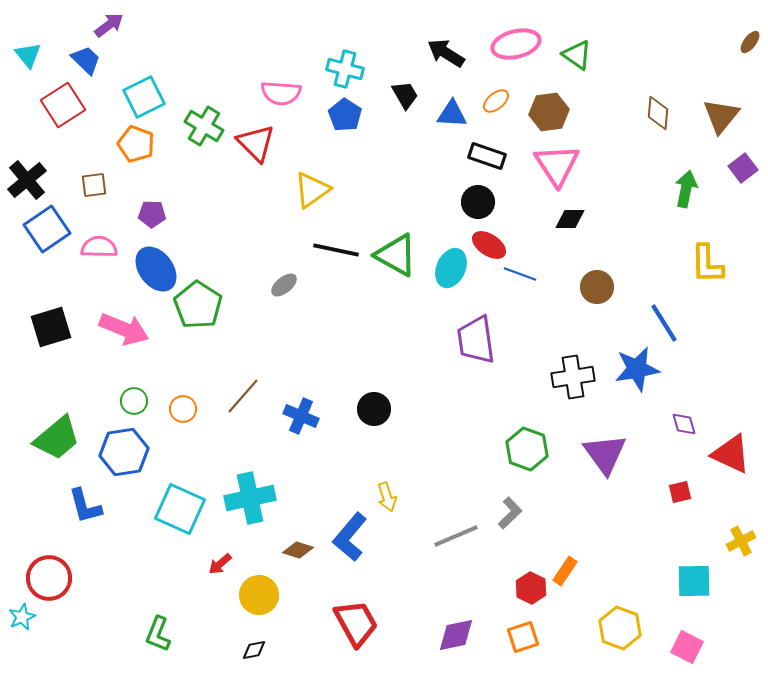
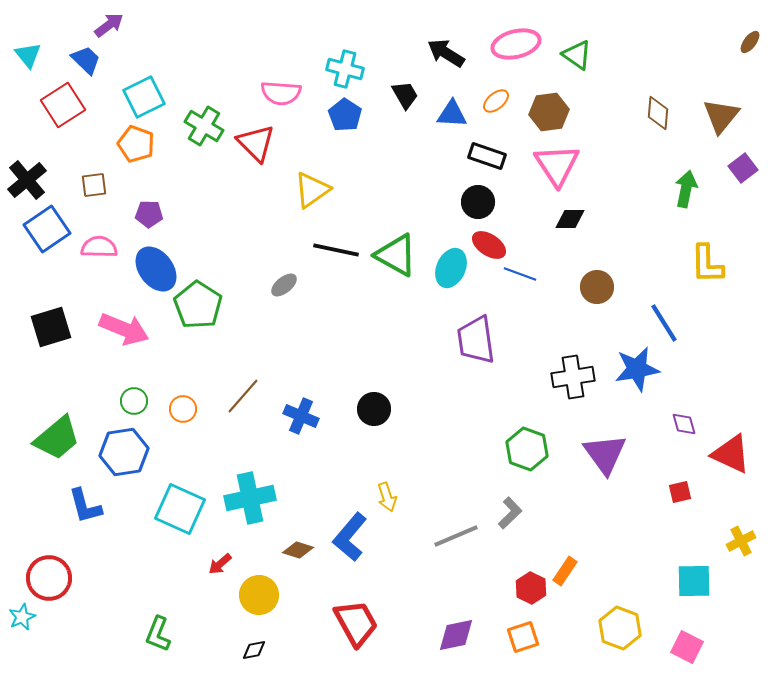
purple pentagon at (152, 214): moved 3 px left
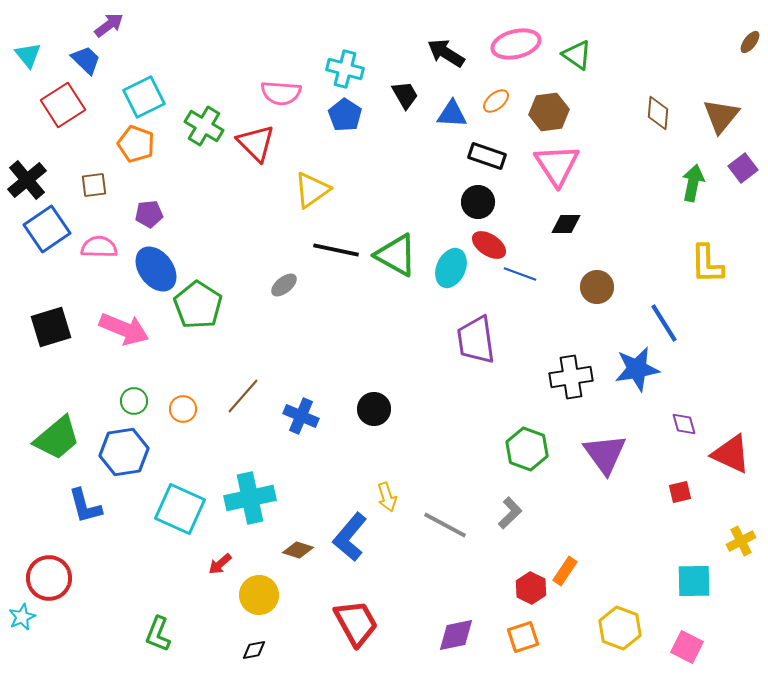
green arrow at (686, 189): moved 7 px right, 6 px up
purple pentagon at (149, 214): rotated 8 degrees counterclockwise
black diamond at (570, 219): moved 4 px left, 5 px down
black cross at (573, 377): moved 2 px left
gray line at (456, 536): moved 11 px left, 11 px up; rotated 51 degrees clockwise
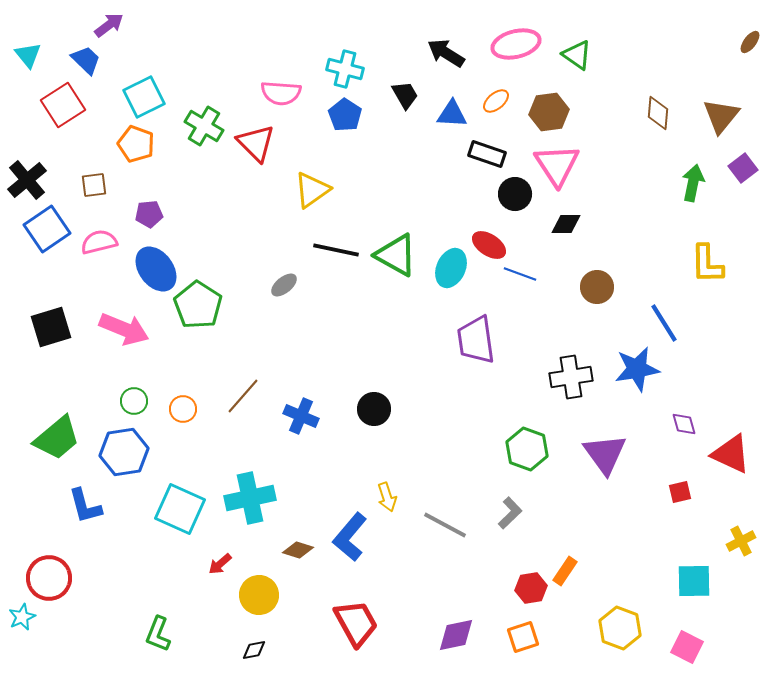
black rectangle at (487, 156): moved 2 px up
black circle at (478, 202): moved 37 px right, 8 px up
pink semicircle at (99, 247): moved 5 px up; rotated 15 degrees counterclockwise
red hexagon at (531, 588): rotated 24 degrees clockwise
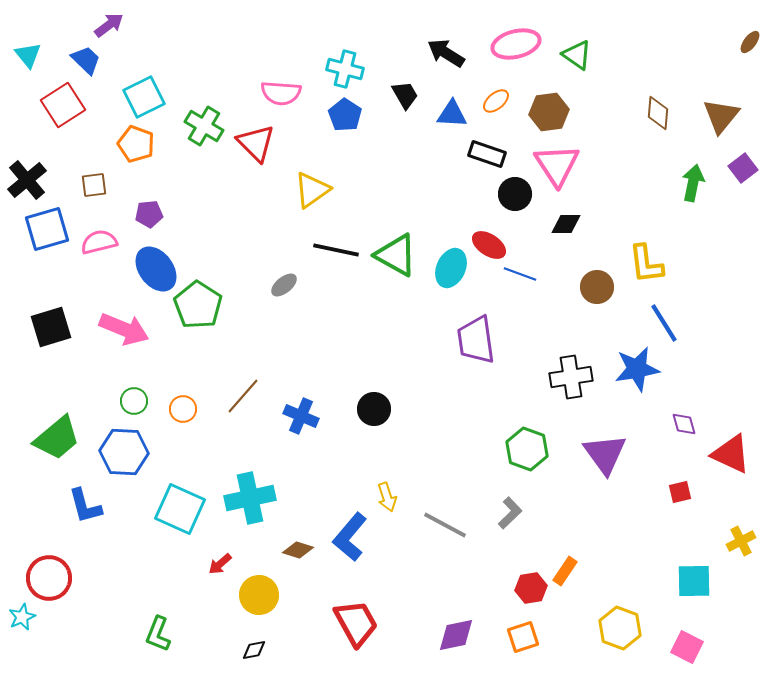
blue square at (47, 229): rotated 18 degrees clockwise
yellow L-shape at (707, 264): moved 61 px left; rotated 6 degrees counterclockwise
blue hexagon at (124, 452): rotated 12 degrees clockwise
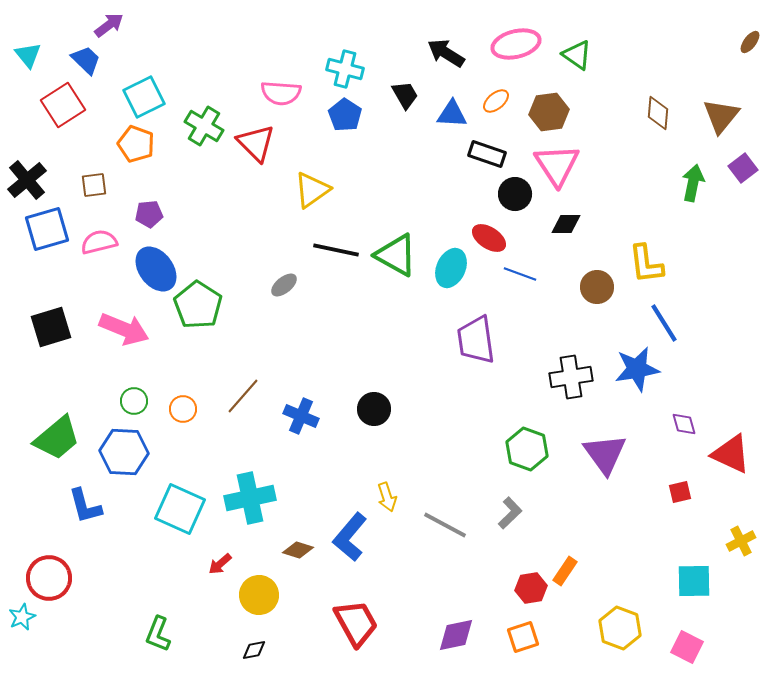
red ellipse at (489, 245): moved 7 px up
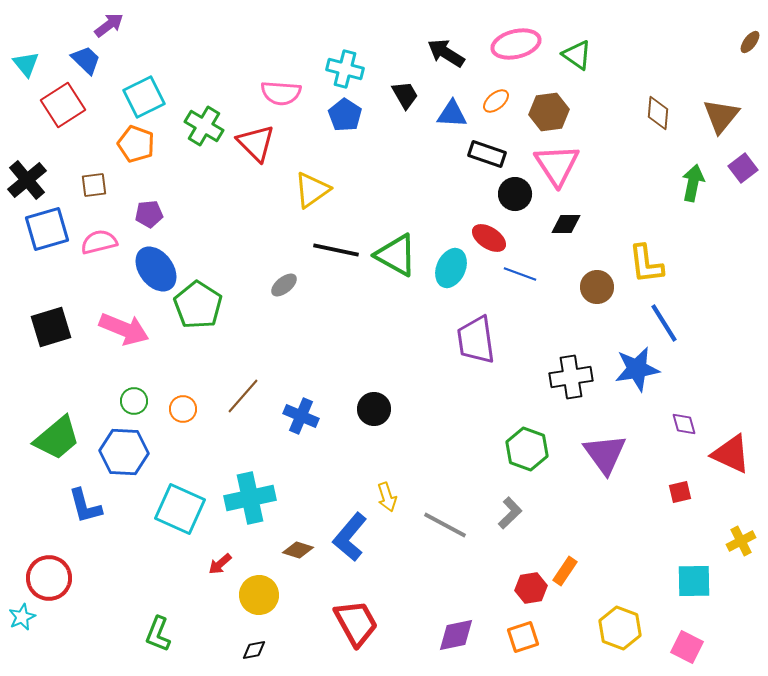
cyan triangle at (28, 55): moved 2 px left, 9 px down
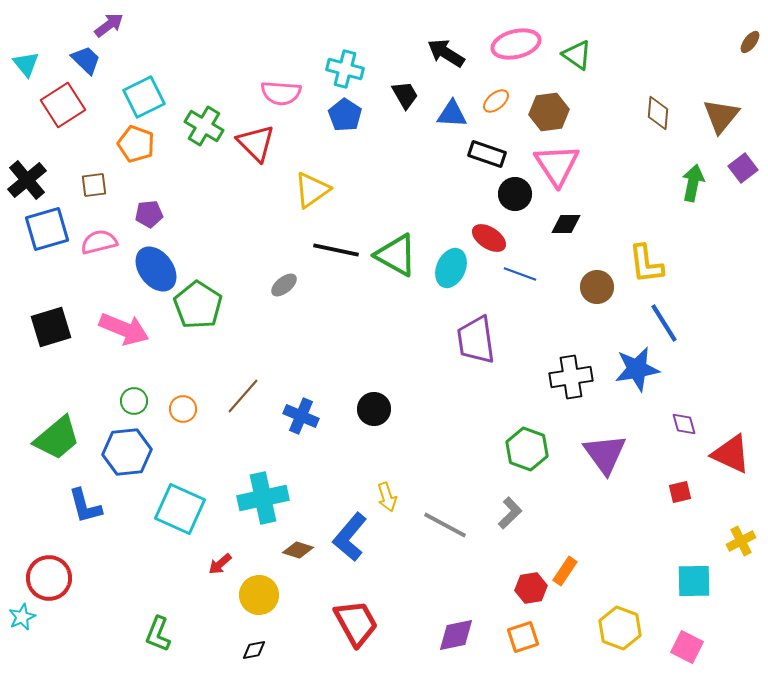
blue hexagon at (124, 452): moved 3 px right; rotated 9 degrees counterclockwise
cyan cross at (250, 498): moved 13 px right
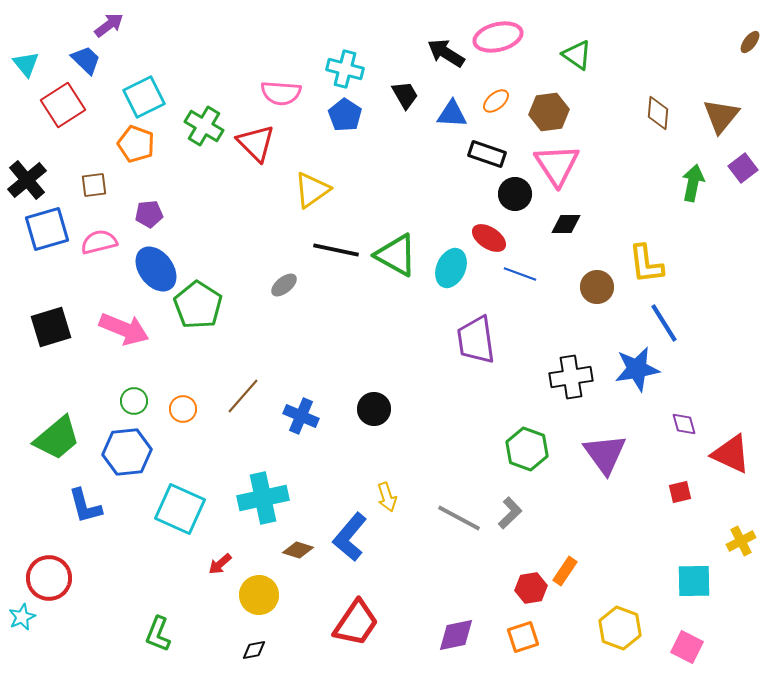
pink ellipse at (516, 44): moved 18 px left, 7 px up
gray line at (445, 525): moved 14 px right, 7 px up
red trapezoid at (356, 623): rotated 63 degrees clockwise
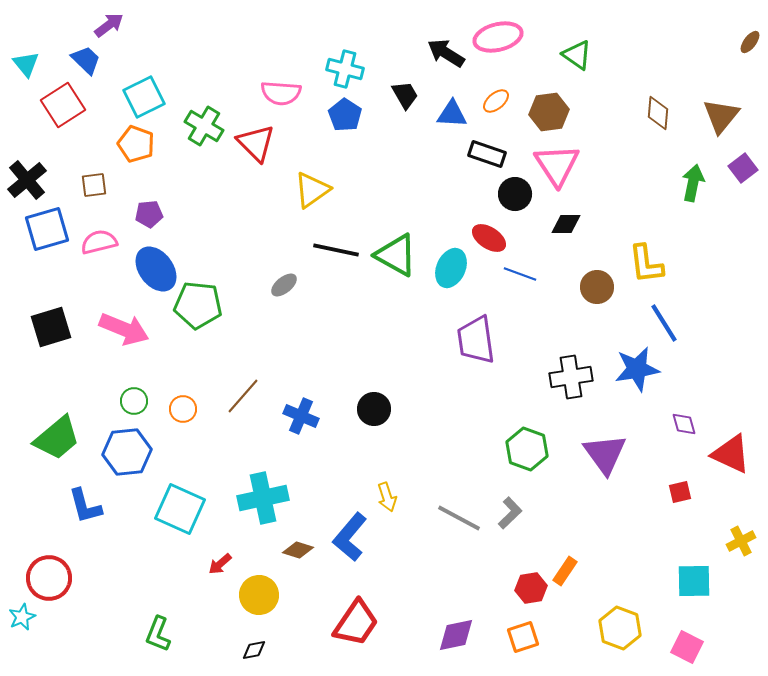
green pentagon at (198, 305): rotated 27 degrees counterclockwise
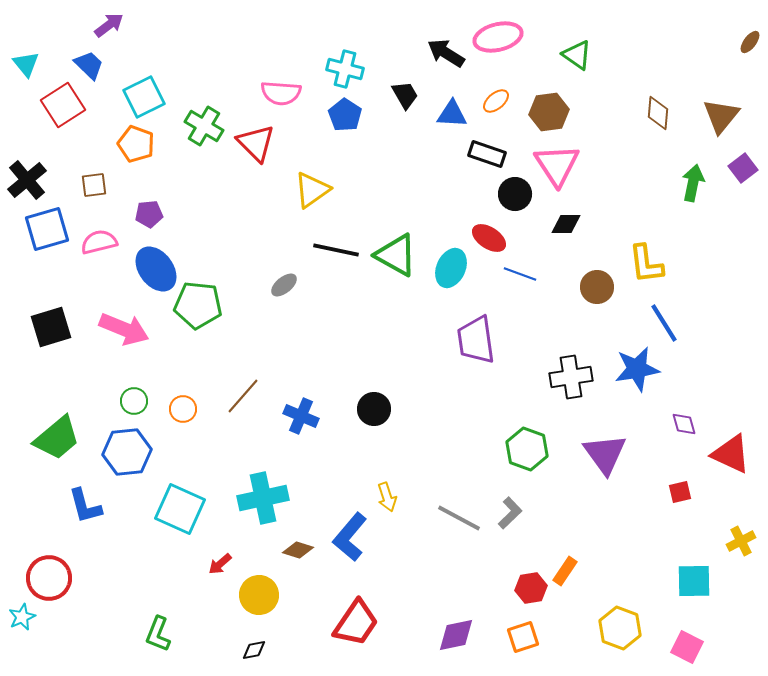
blue trapezoid at (86, 60): moved 3 px right, 5 px down
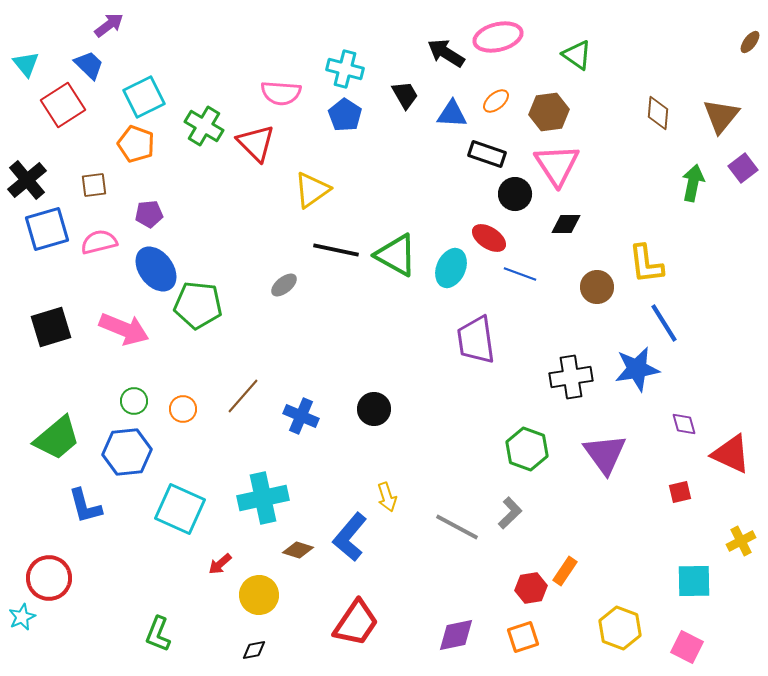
gray line at (459, 518): moved 2 px left, 9 px down
